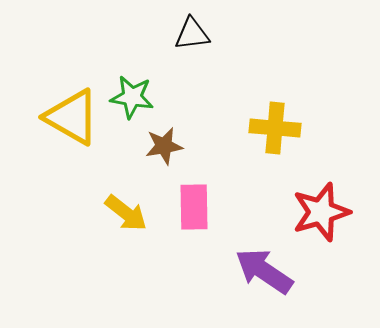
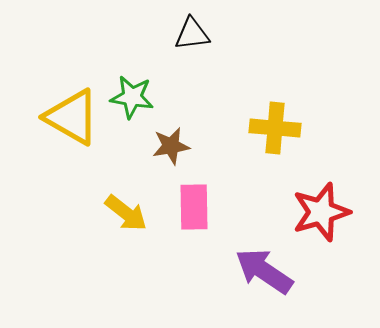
brown star: moved 7 px right
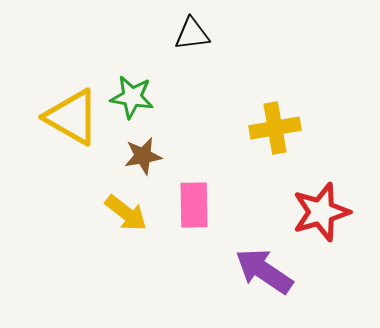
yellow cross: rotated 15 degrees counterclockwise
brown star: moved 28 px left, 10 px down
pink rectangle: moved 2 px up
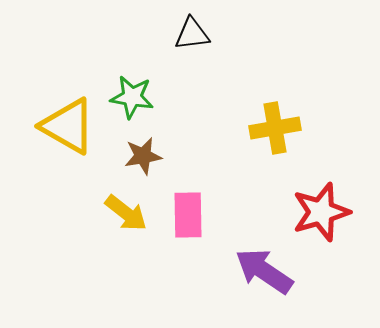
yellow triangle: moved 4 px left, 9 px down
pink rectangle: moved 6 px left, 10 px down
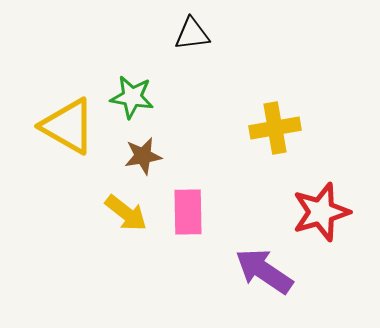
pink rectangle: moved 3 px up
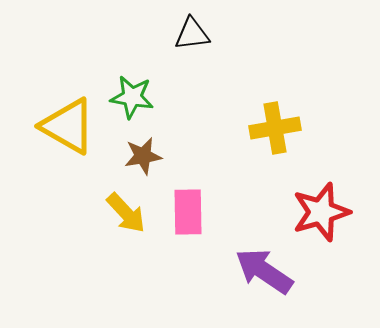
yellow arrow: rotated 9 degrees clockwise
